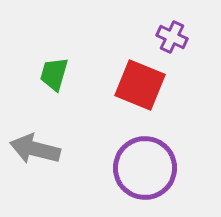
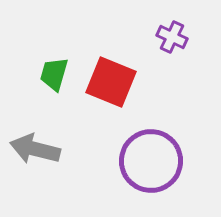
red square: moved 29 px left, 3 px up
purple circle: moved 6 px right, 7 px up
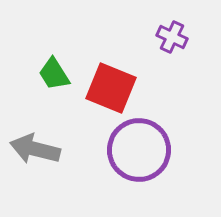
green trapezoid: rotated 48 degrees counterclockwise
red square: moved 6 px down
purple circle: moved 12 px left, 11 px up
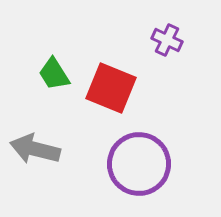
purple cross: moved 5 px left, 3 px down
purple circle: moved 14 px down
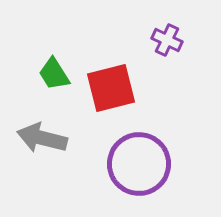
red square: rotated 36 degrees counterclockwise
gray arrow: moved 7 px right, 11 px up
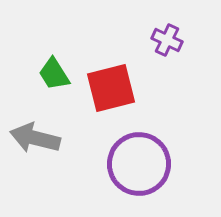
gray arrow: moved 7 px left
